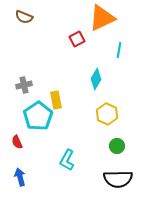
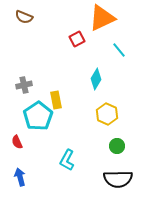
cyan line: rotated 49 degrees counterclockwise
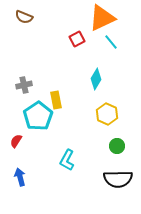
cyan line: moved 8 px left, 8 px up
red semicircle: moved 1 px left, 1 px up; rotated 56 degrees clockwise
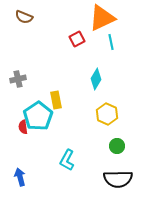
cyan line: rotated 28 degrees clockwise
gray cross: moved 6 px left, 6 px up
red semicircle: moved 7 px right, 14 px up; rotated 40 degrees counterclockwise
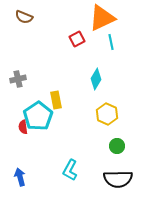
cyan L-shape: moved 3 px right, 10 px down
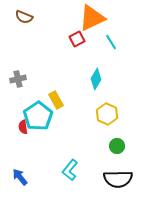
orange triangle: moved 10 px left
cyan line: rotated 21 degrees counterclockwise
yellow rectangle: rotated 18 degrees counterclockwise
cyan L-shape: rotated 10 degrees clockwise
blue arrow: rotated 24 degrees counterclockwise
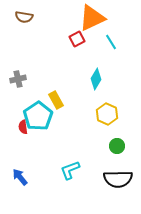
brown semicircle: rotated 12 degrees counterclockwise
cyan L-shape: rotated 30 degrees clockwise
